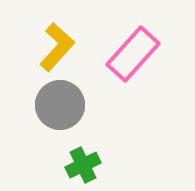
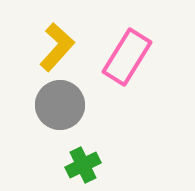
pink rectangle: moved 6 px left, 3 px down; rotated 10 degrees counterclockwise
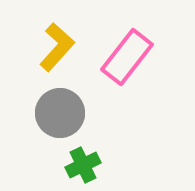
pink rectangle: rotated 6 degrees clockwise
gray circle: moved 8 px down
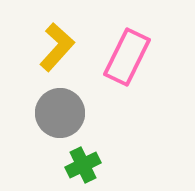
pink rectangle: rotated 12 degrees counterclockwise
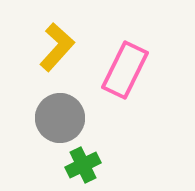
pink rectangle: moved 2 px left, 13 px down
gray circle: moved 5 px down
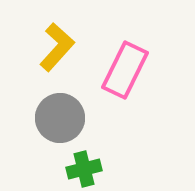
green cross: moved 1 px right, 4 px down; rotated 12 degrees clockwise
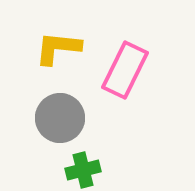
yellow L-shape: moved 1 px right, 1 px down; rotated 126 degrees counterclockwise
green cross: moved 1 px left, 1 px down
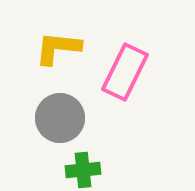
pink rectangle: moved 2 px down
green cross: rotated 8 degrees clockwise
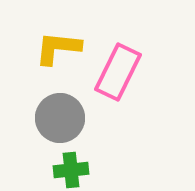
pink rectangle: moved 7 px left
green cross: moved 12 px left
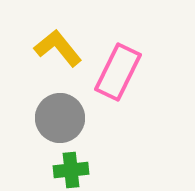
yellow L-shape: rotated 45 degrees clockwise
